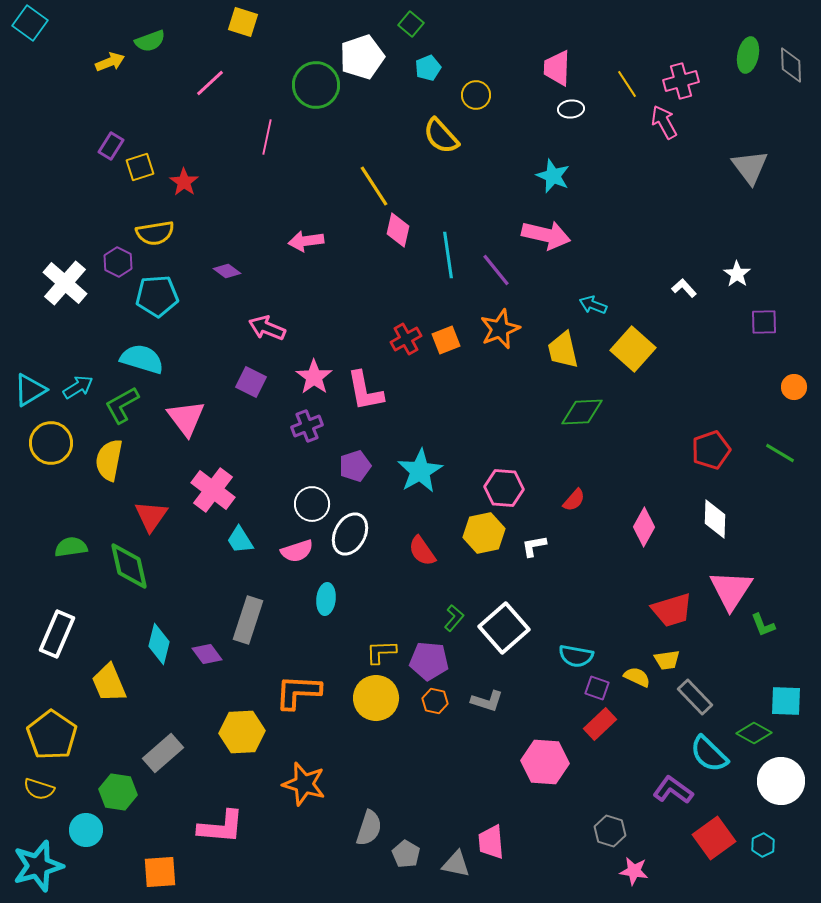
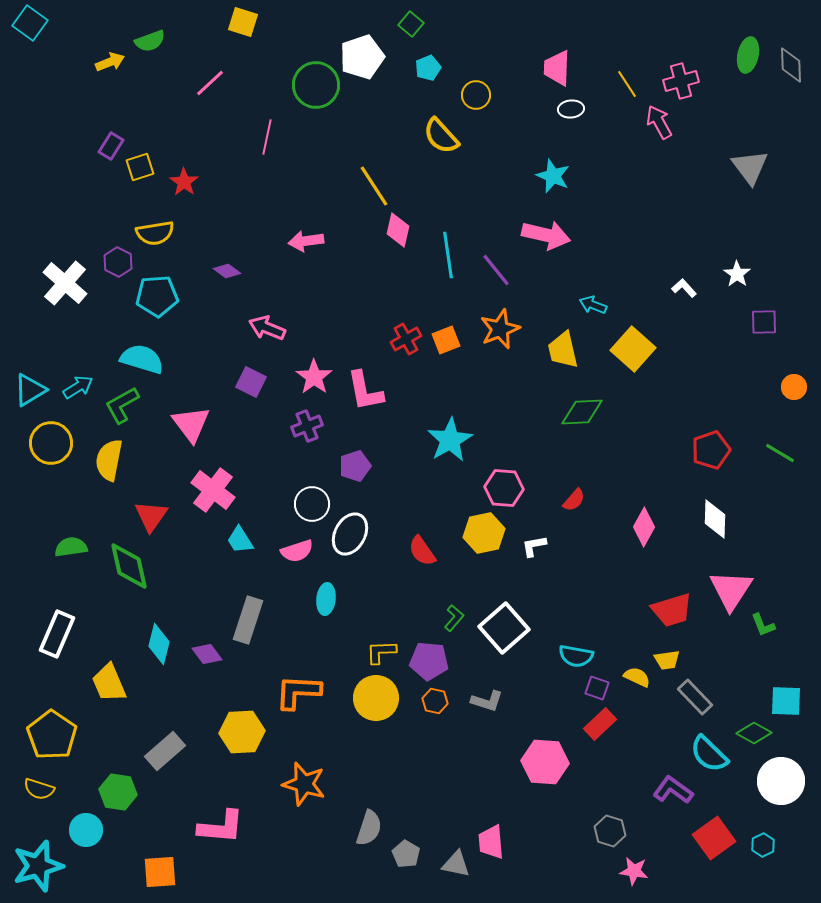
pink arrow at (664, 122): moved 5 px left
pink triangle at (186, 418): moved 5 px right, 6 px down
cyan star at (420, 471): moved 30 px right, 31 px up
gray rectangle at (163, 753): moved 2 px right, 2 px up
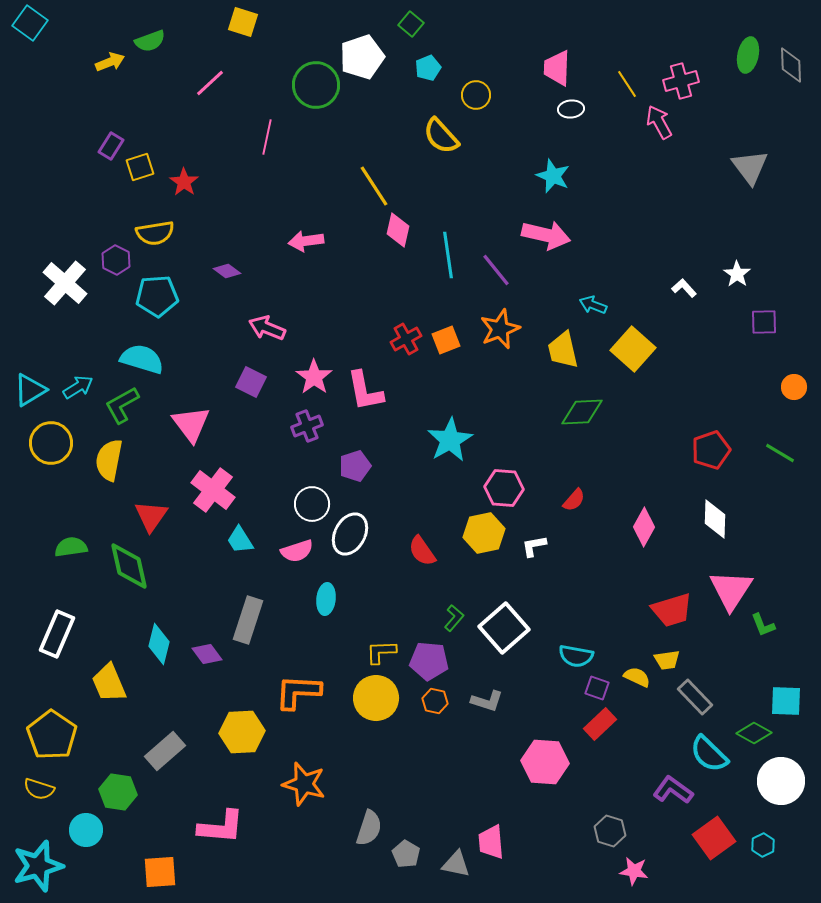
purple hexagon at (118, 262): moved 2 px left, 2 px up
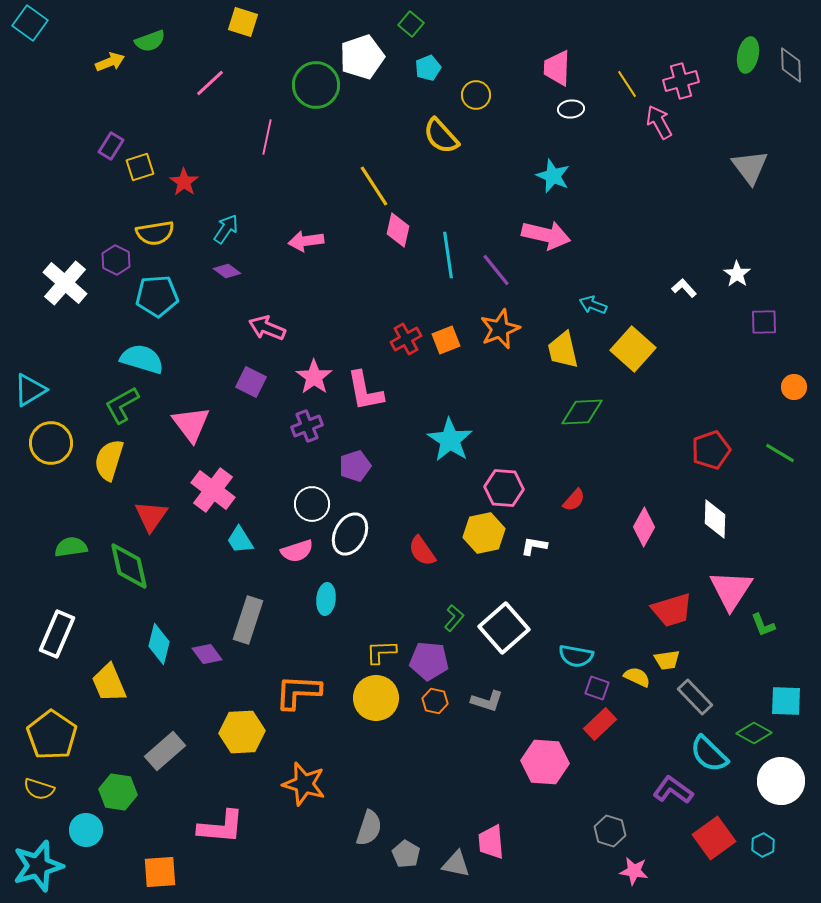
cyan arrow at (78, 387): moved 148 px right, 158 px up; rotated 24 degrees counterclockwise
cyan star at (450, 440): rotated 9 degrees counterclockwise
yellow semicircle at (109, 460): rotated 6 degrees clockwise
white L-shape at (534, 546): rotated 20 degrees clockwise
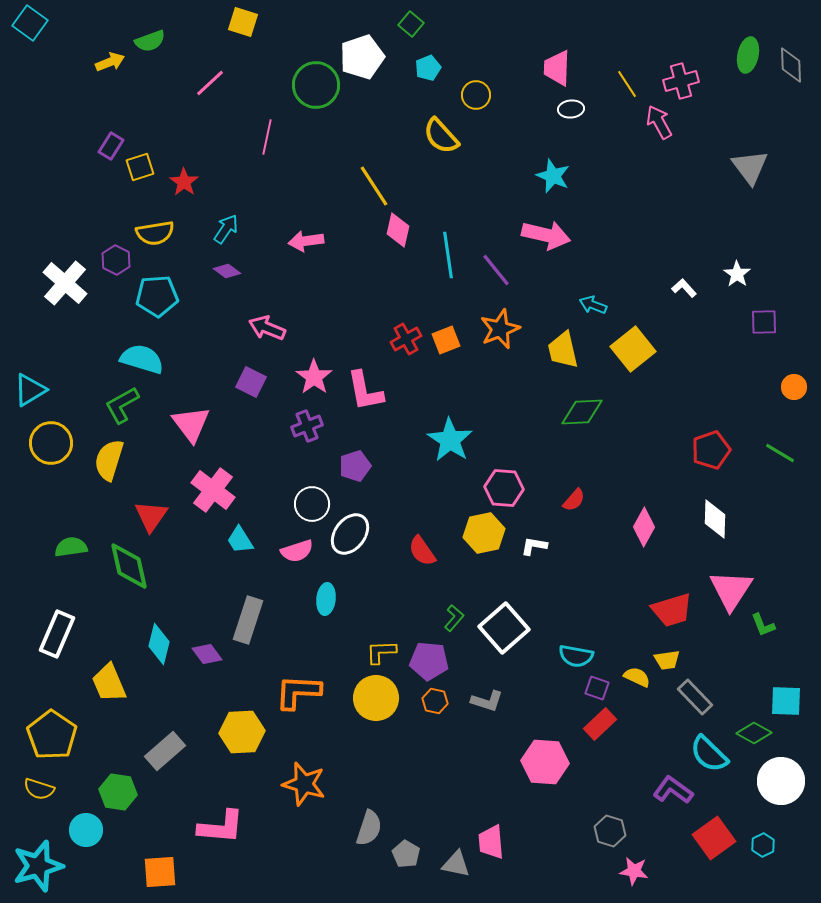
yellow square at (633, 349): rotated 9 degrees clockwise
white ellipse at (350, 534): rotated 9 degrees clockwise
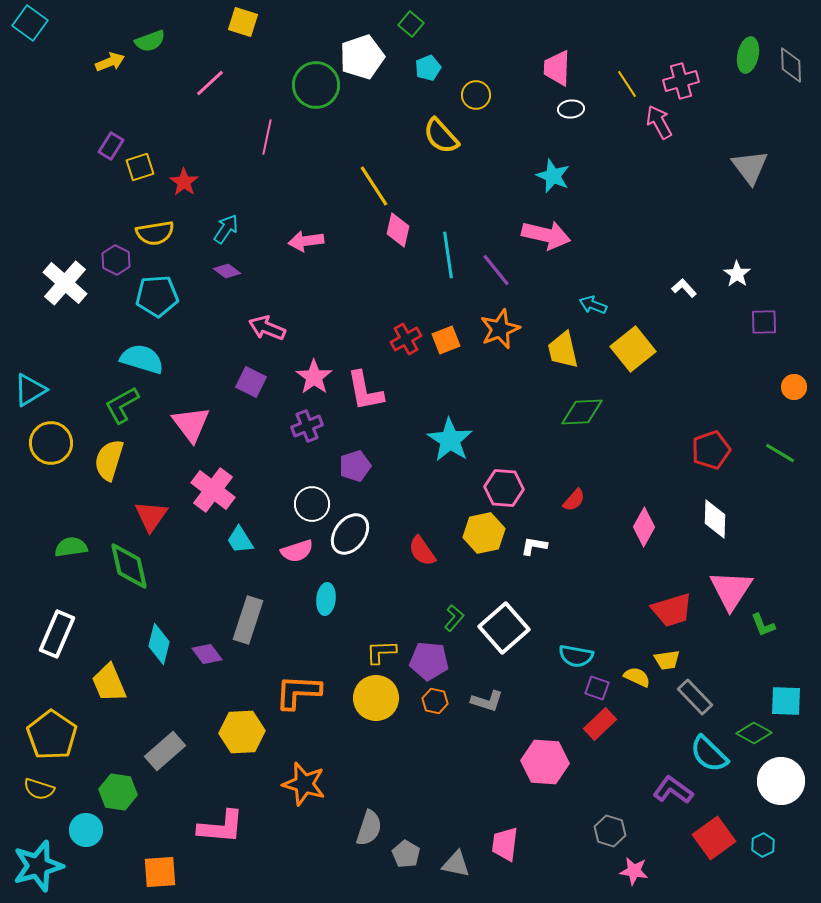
pink trapezoid at (491, 842): moved 14 px right, 2 px down; rotated 12 degrees clockwise
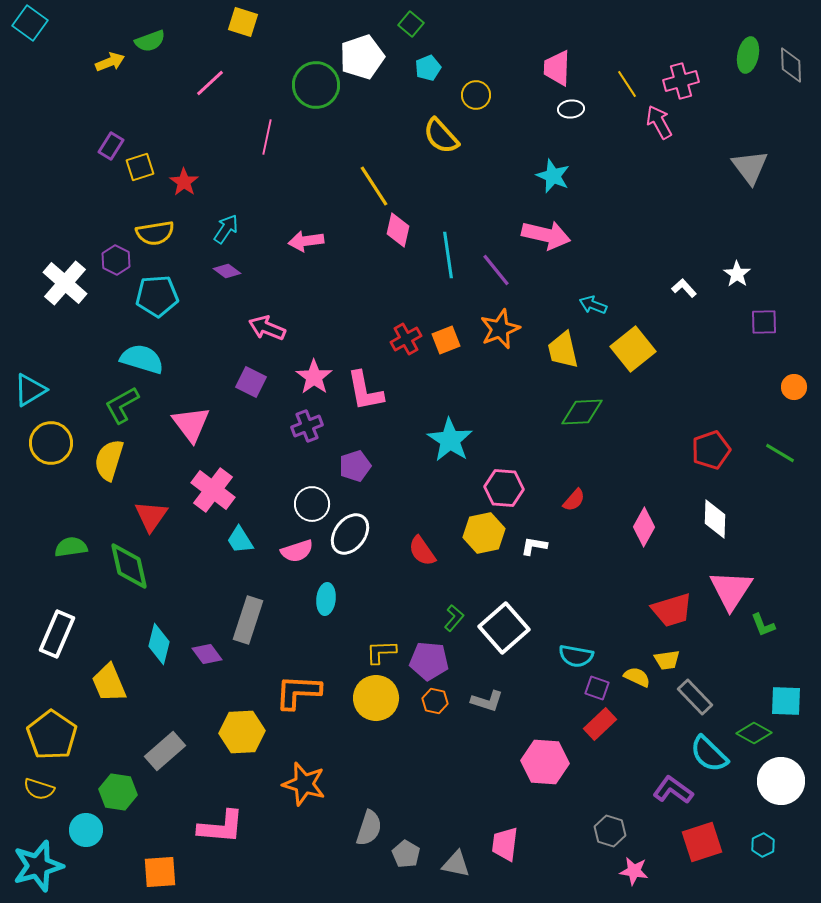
red square at (714, 838): moved 12 px left, 4 px down; rotated 18 degrees clockwise
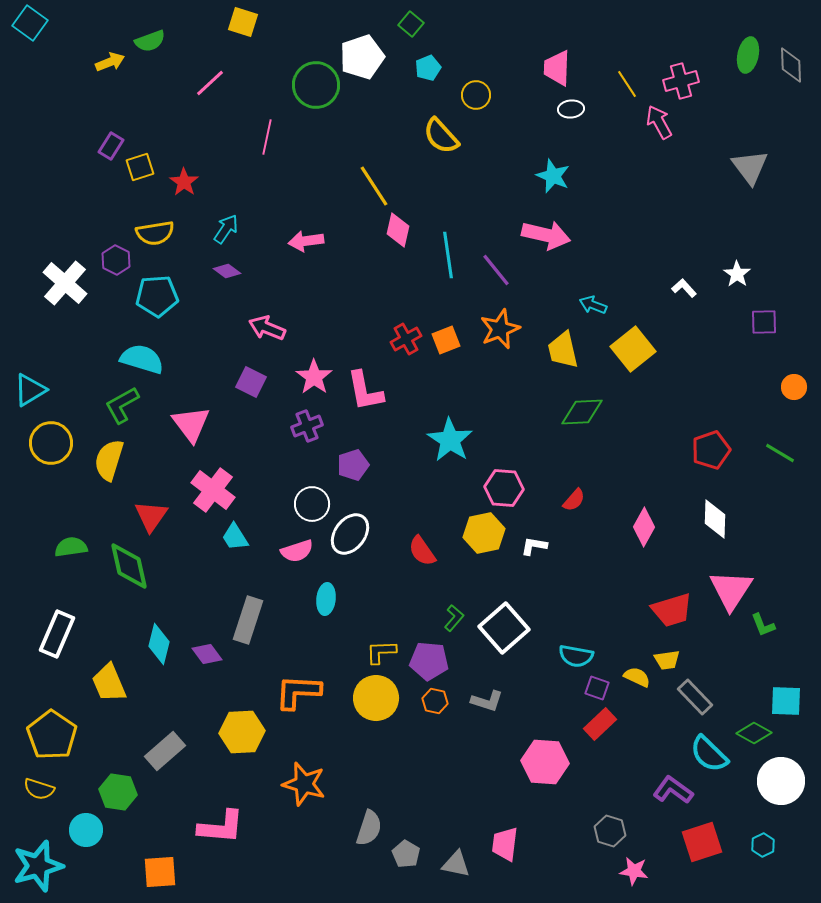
purple pentagon at (355, 466): moved 2 px left, 1 px up
cyan trapezoid at (240, 540): moved 5 px left, 3 px up
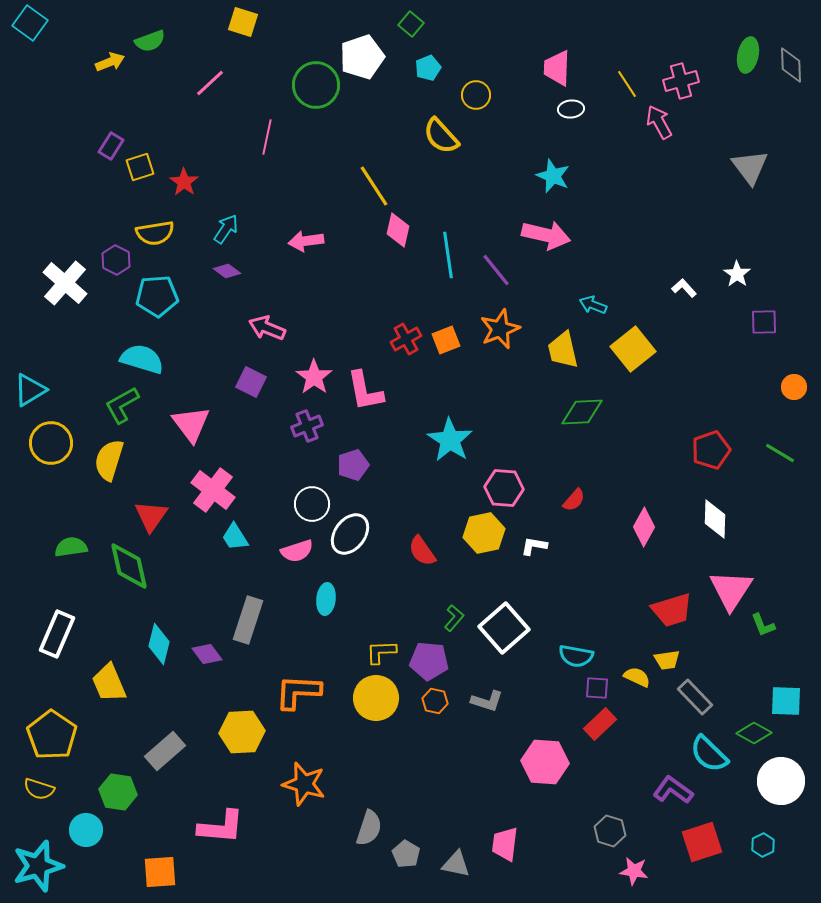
purple square at (597, 688): rotated 15 degrees counterclockwise
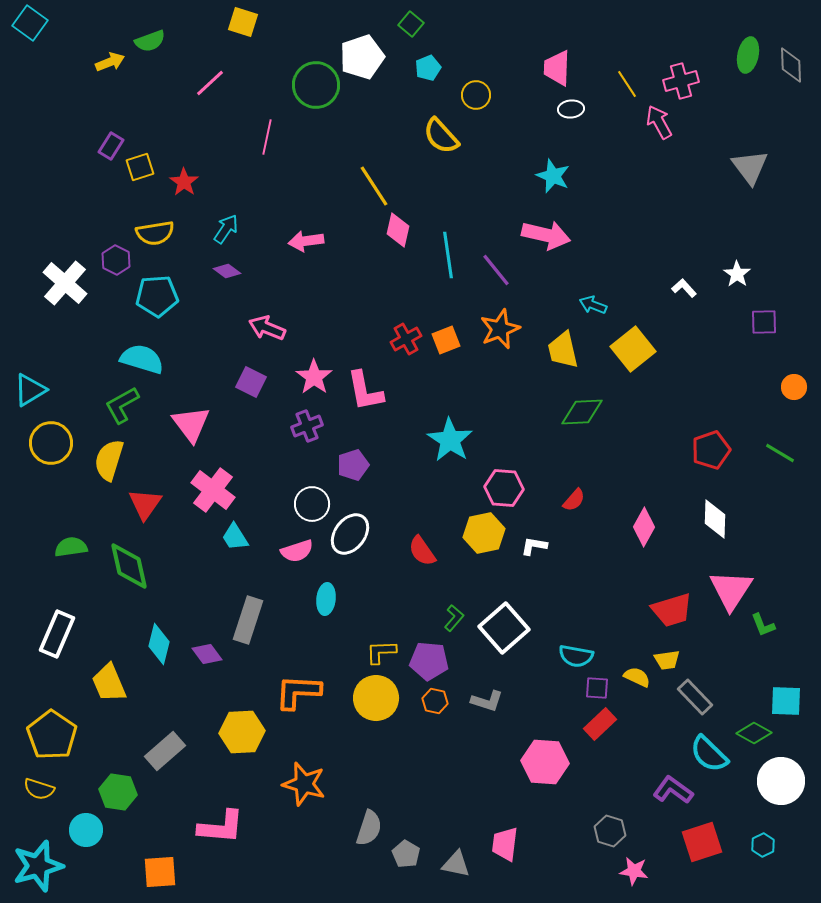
red triangle at (151, 516): moved 6 px left, 12 px up
